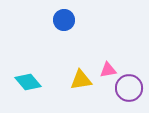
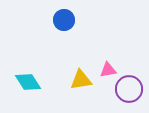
cyan diamond: rotated 8 degrees clockwise
purple circle: moved 1 px down
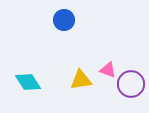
pink triangle: rotated 30 degrees clockwise
purple circle: moved 2 px right, 5 px up
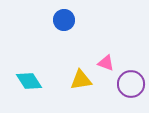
pink triangle: moved 2 px left, 7 px up
cyan diamond: moved 1 px right, 1 px up
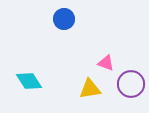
blue circle: moved 1 px up
yellow triangle: moved 9 px right, 9 px down
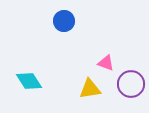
blue circle: moved 2 px down
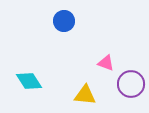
yellow triangle: moved 5 px left, 6 px down; rotated 15 degrees clockwise
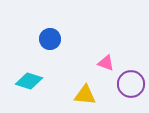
blue circle: moved 14 px left, 18 px down
cyan diamond: rotated 40 degrees counterclockwise
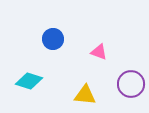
blue circle: moved 3 px right
pink triangle: moved 7 px left, 11 px up
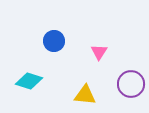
blue circle: moved 1 px right, 2 px down
pink triangle: rotated 42 degrees clockwise
